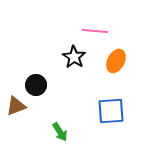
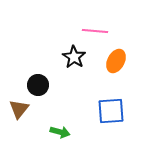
black circle: moved 2 px right
brown triangle: moved 3 px right, 3 px down; rotated 30 degrees counterclockwise
green arrow: rotated 42 degrees counterclockwise
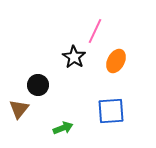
pink line: rotated 70 degrees counterclockwise
green arrow: moved 3 px right, 4 px up; rotated 36 degrees counterclockwise
